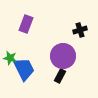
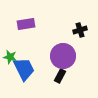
purple rectangle: rotated 60 degrees clockwise
green star: moved 1 px up
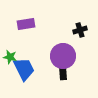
black rectangle: moved 3 px right, 3 px up; rotated 32 degrees counterclockwise
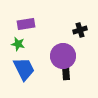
green star: moved 8 px right, 13 px up
black rectangle: moved 3 px right
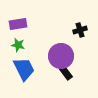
purple rectangle: moved 8 px left
green star: moved 1 px down
purple circle: moved 2 px left
black rectangle: rotated 32 degrees counterclockwise
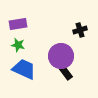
blue trapezoid: rotated 40 degrees counterclockwise
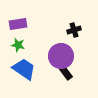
black cross: moved 6 px left
blue trapezoid: rotated 10 degrees clockwise
